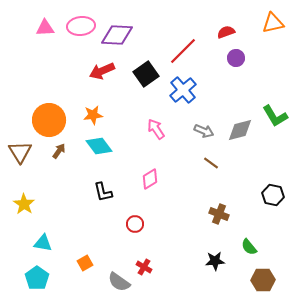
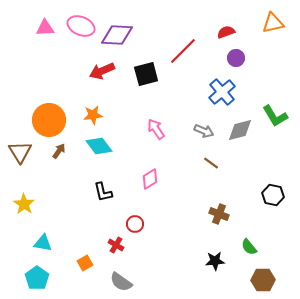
pink ellipse: rotated 28 degrees clockwise
black square: rotated 20 degrees clockwise
blue cross: moved 39 px right, 2 px down
red cross: moved 28 px left, 22 px up
gray semicircle: moved 2 px right
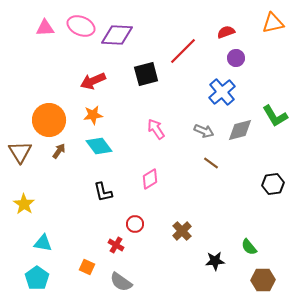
red arrow: moved 9 px left, 10 px down
black hexagon: moved 11 px up; rotated 20 degrees counterclockwise
brown cross: moved 37 px left, 17 px down; rotated 24 degrees clockwise
orange square: moved 2 px right, 4 px down; rotated 35 degrees counterclockwise
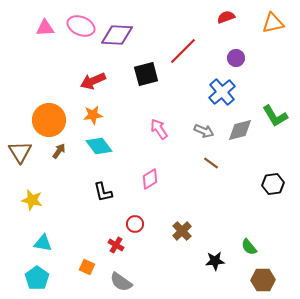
red semicircle: moved 15 px up
pink arrow: moved 3 px right
yellow star: moved 8 px right, 4 px up; rotated 20 degrees counterclockwise
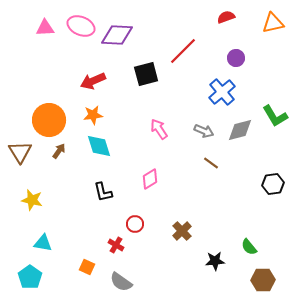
cyan diamond: rotated 20 degrees clockwise
cyan pentagon: moved 7 px left, 1 px up
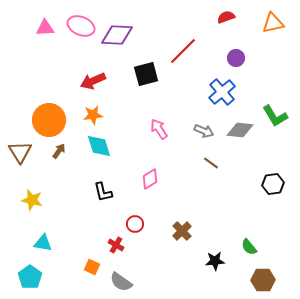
gray diamond: rotated 20 degrees clockwise
orange square: moved 5 px right
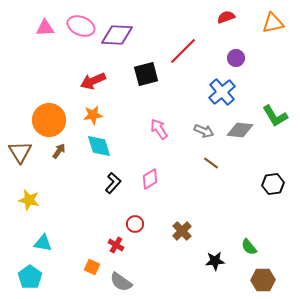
black L-shape: moved 10 px right, 9 px up; rotated 125 degrees counterclockwise
yellow star: moved 3 px left
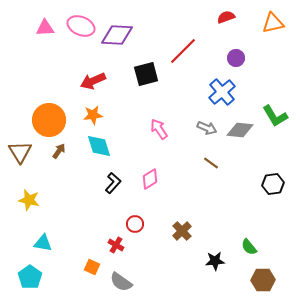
gray arrow: moved 3 px right, 3 px up
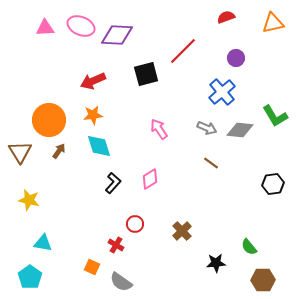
black star: moved 1 px right, 2 px down
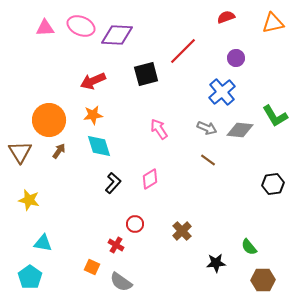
brown line: moved 3 px left, 3 px up
